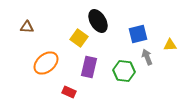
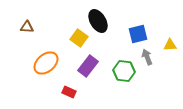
purple rectangle: moved 1 px left, 1 px up; rotated 25 degrees clockwise
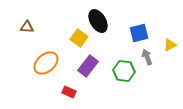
blue square: moved 1 px right, 1 px up
yellow triangle: rotated 24 degrees counterclockwise
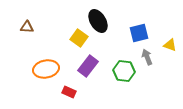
yellow triangle: rotated 48 degrees clockwise
orange ellipse: moved 6 px down; rotated 30 degrees clockwise
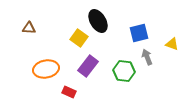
brown triangle: moved 2 px right, 1 px down
yellow triangle: moved 2 px right, 1 px up
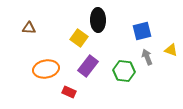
black ellipse: moved 1 px up; rotated 30 degrees clockwise
blue square: moved 3 px right, 2 px up
yellow triangle: moved 1 px left, 6 px down
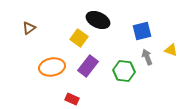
black ellipse: rotated 65 degrees counterclockwise
brown triangle: rotated 40 degrees counterclockwise
orange ellipse: moved 6 px right, 2 px up
red rectangle: moved 3 px right, 7 px down
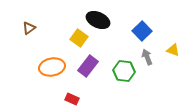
blue square: rotated 30 degrees counterclockwise
yellow triangle: moved 2 px right
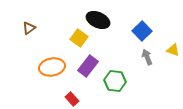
green hexagon: moved 9 px left, 10 px down
red rectangle: rotated 24 degrees clockwise
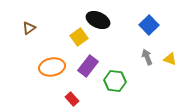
blue square: moved 7 px right, 6 px up
yellow square: moved 1 px up; rotated 18 degrees clockwise
yellow triangle: moved 3 px left, 9 px down
